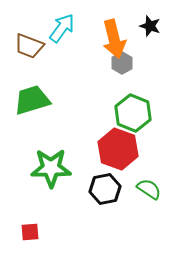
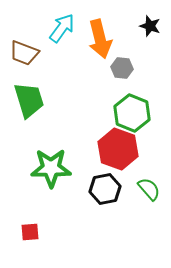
orange arrow: moved 14 px left
brown trapezoid: moved 5 px left, 7 px down
gray hexagon: moved 5 px down; rotated 25 degrees counterclockwise
green trapezoid: moved 3 px left; rotated 90 degrees clockwise
green hexagon: moved 1 px left
green semicircle: rotated 15 degrees clockwise
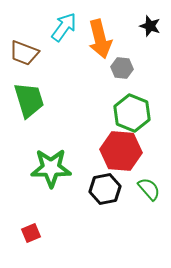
cyan arrow: moved 2 px right, 1 px up
red hexagon: moved 3 px right, 2 px down; rotated 15 degrees counterclockwise
red square: moved 1 px right, 1 px down; rotated 18 degrees counterclockwise
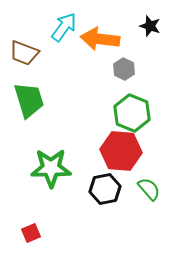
orange arrow: rotated 111 degrees clockwise
gray hexagon: moved 2 px right, 1 px down; rotated 20 degrees clockwise
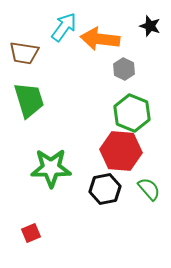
brown trapezoid: rotated 12 degrees counterclockwise
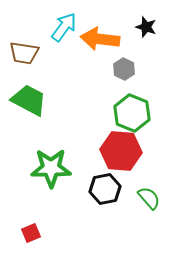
black star: moved 4 px left, 1 px down
green trapezoid: rotated 45 degrees counterclockwise
green semicircle: moved 9 px down
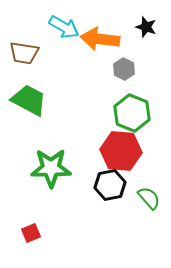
cyan arrow: rotated 84 degrees clockwise
black hexagon: moved 5 px right, 4 px up
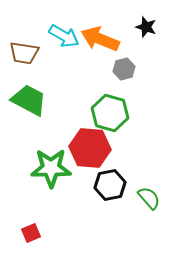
cyan arrow: moved 9 px down
orange arrow: rotated 15 degrees clockwise
gray hexagon: rotated 20 degrees clockwise
green hexagon: moved 22 px left; rotated 6 degrees counterclockwise
red hexagon: moved 31 px left, 3 px up
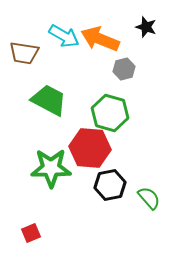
green trapezoid: moved 20 px right
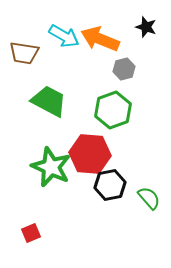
green trapezoid: moved 1 px down
green hexagon: moved 3 px right, 3 px up; rotated 24 degrees clockwise
red hexagon: moved 6 px down
green star: moved 1 px up; rotated 24 degrees clockwise
